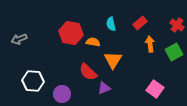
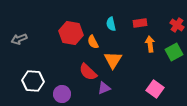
red rectangle: rotated 32 degrees clockwise
orange semicircle: rotated 128 degrees counterclockwise
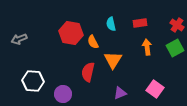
orange arrow: moved 3 px left, 3 px down
green square: moved 1 px right, 4 px up
red semicircle: rotated 60 degrees clockwise
purple triangle: moved 16 px right, 5 px down
purple circle: moved 1 px right
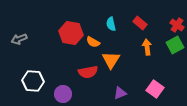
red rectangle: rotated 48 degrees clockwise
orange semicircle: rotated 32 degrees counterclockwise
green square: moved 3 px up
orange triangle: moved 2 px left
red semicircle: rotated 114 degrees counterclockwise
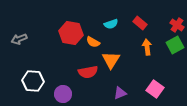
cyan semicircle: rotated 96 degrees counterclockwise
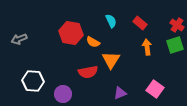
cyan semicircle: moved 3 px up; rotated 96 degrees counterclockwise
green square: rotated 12 degrees clockwise
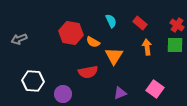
green square: rotated 18 degrees clockwise
orange triangle: moved 3 px right, 4 px up
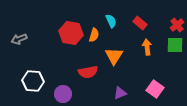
red cross: rotated 16 degrees clockwise
orange semicircle: moved 1 px right, 7 px up; rotated 104 degrees counterclockwise
